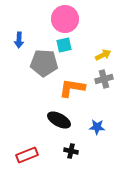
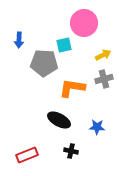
pink circle: moved 19 px right, 4 px down
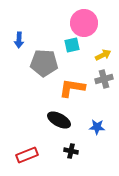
cyan square: moved 8 px right
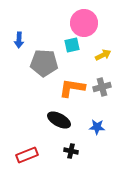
gray cross: moved 2 px left, 8 px down
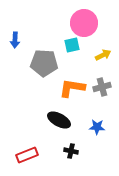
blue arrow: moved 4 px left
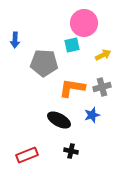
blue star: moved 5 px left, 12 px up; rotated 21 degrees counterclockwise
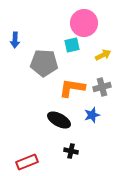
red rectangle: moved 7 px down
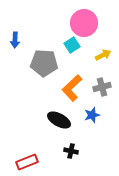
cyan square: rotated 21 degrees counterclockwise
orange L-shape: rotated 52 degrees counterclockwise
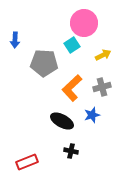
black ellipse: moved 3 px right, 1 px down
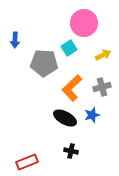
cyan square: moved 3 px left, 3 px down
black ellipse: moved 3 px right, 3 px up
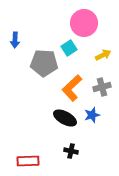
red rectangle: moved 1 px right, 1 px up; rotated 20 degrees clockwise
